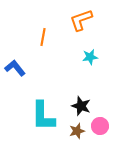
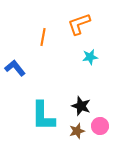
orange L-shape: moved 2 px left, 4 px down
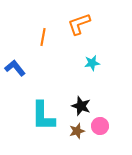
cyan star: moved 2 px right, 6 px down
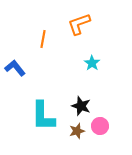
orange line: moved 2 px down
cyan star: rotated 28 degrees counterclockwise
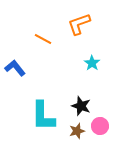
orange line: rotated 72 degrees counterclockwise
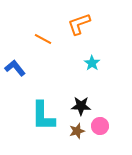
black star: rotated 18 degrees counterclockwise
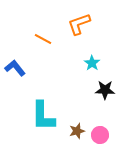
black star: moved 24 px right, 16 px up
pink circle: moved 9 px down
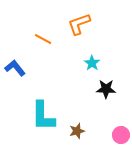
black star: moved 1 px right, 1 px up
pink circle: moved 21 px right
